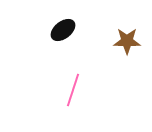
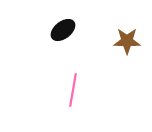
pink line: rotated 8 degrees counterclockwise
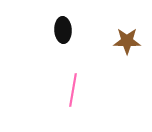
black ellipse: rotated 55 degrees counterclockwise
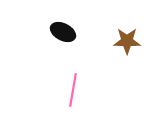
black ellipse: moved 2 px down; rotated 60 degrees counterclockwise
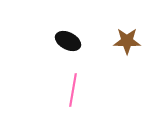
black ellipse: moved 5 px right, 9 px down
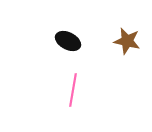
brown star: rotated 12 degrees clockwise
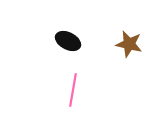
brown star: moved 2 px right, 3 px down
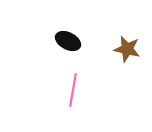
brown star: moved 2 px left, 5 px down
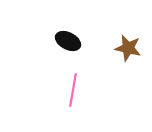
brown star: moved 1 px right, 1 px up
